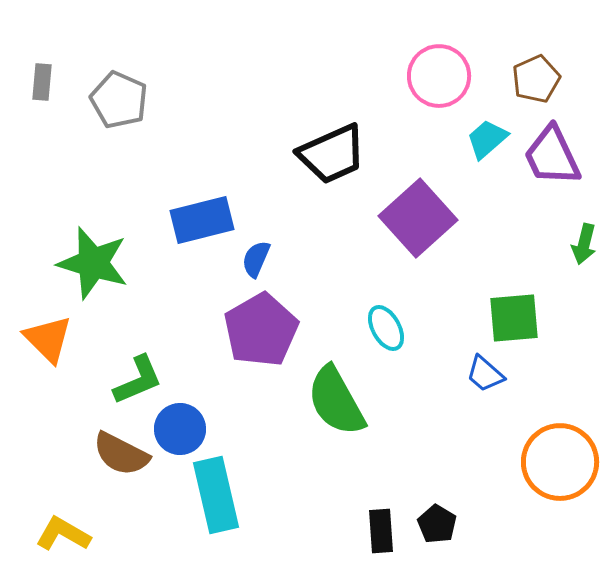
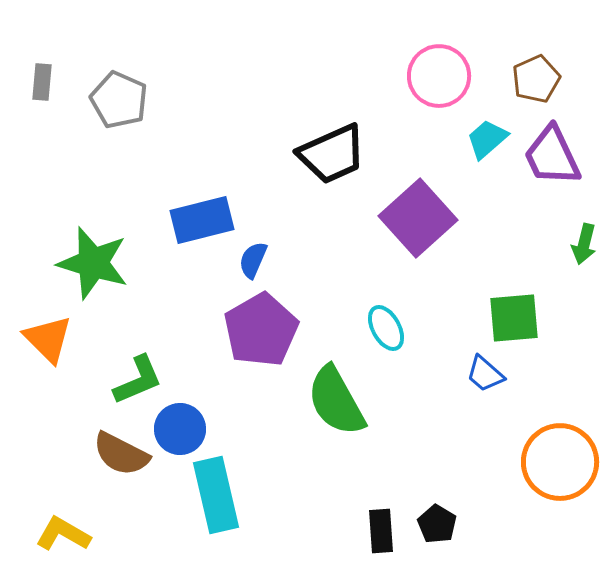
blue semicircle: moved 3 px left, 1 px down
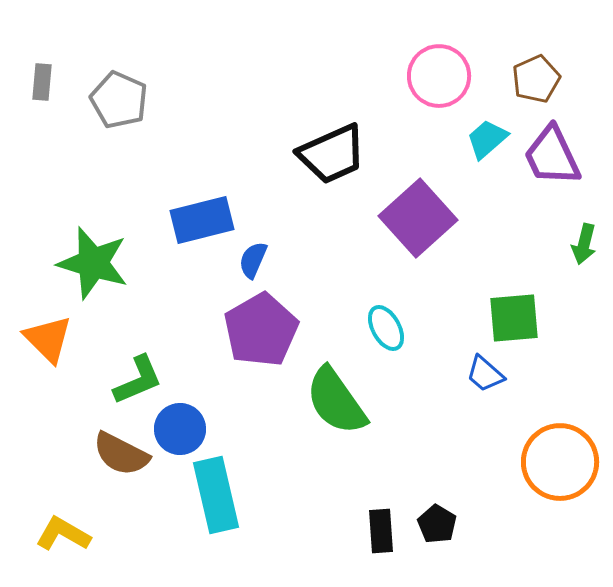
green semicircle: rotated 6 degrees counterclockwise
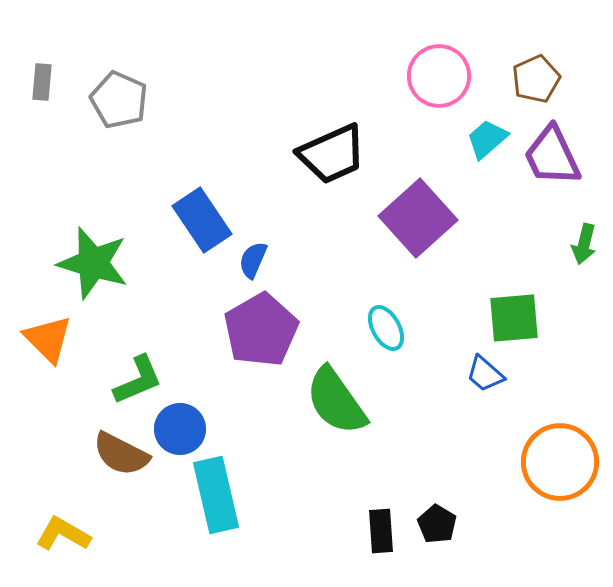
blue rectangle: rotated 70 degrees clockwise
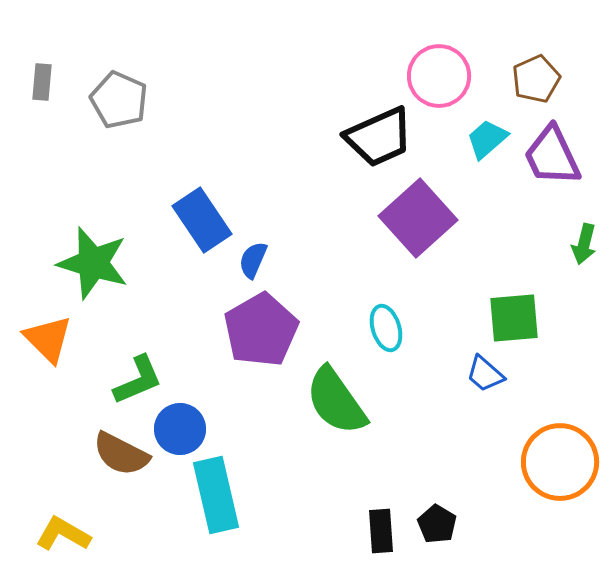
black trapezoid: moved 47 px right, 17 px up
cyan ellipse: rotated 12 degrees clockwise
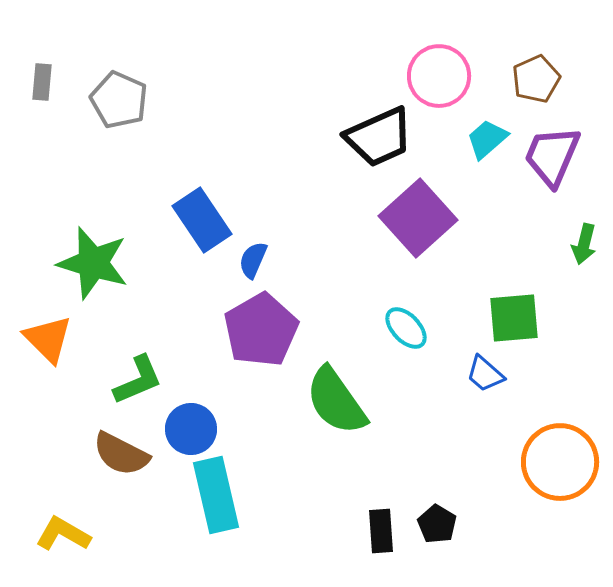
purple trapezoid: rotated 48 degrees clockwise
cyan ellipse: moved 20 px right; rotated 27 degrees counterclockwise
blue circle: moved 11 px right
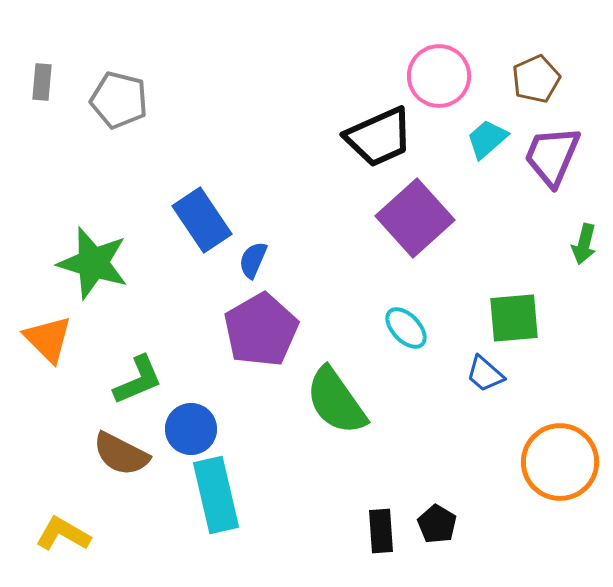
gray pentagon: rotated 10 degrees counterclockwise
purple square: moved 3 px left
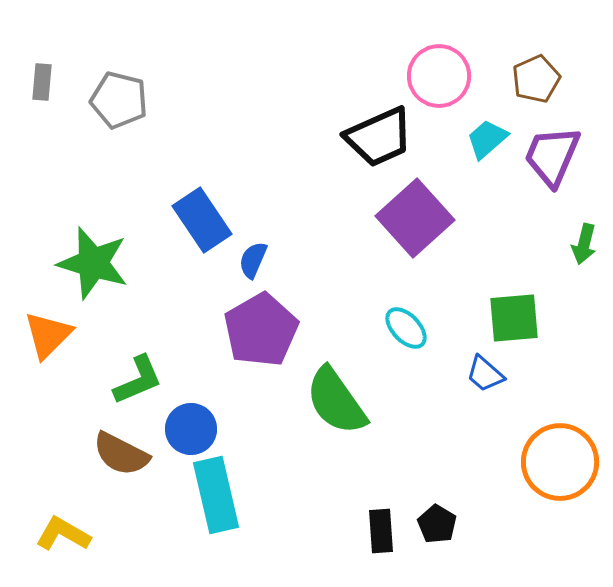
orange triangle: moved 4 px up; rotated 30 degrees clockwise
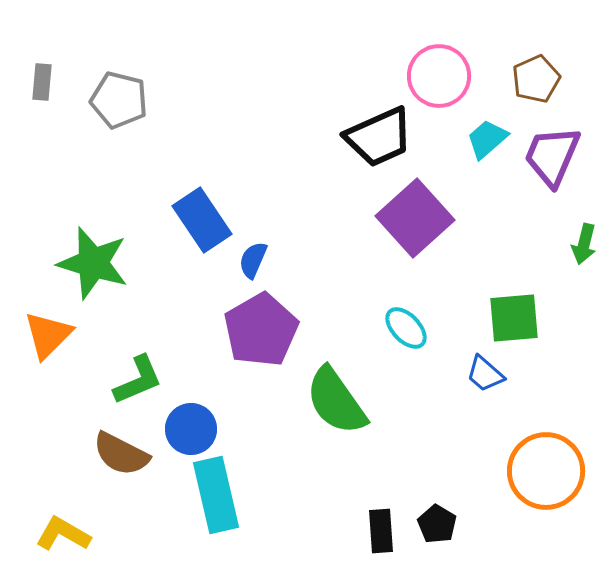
orange circle: moved 14 px left, 9 px down
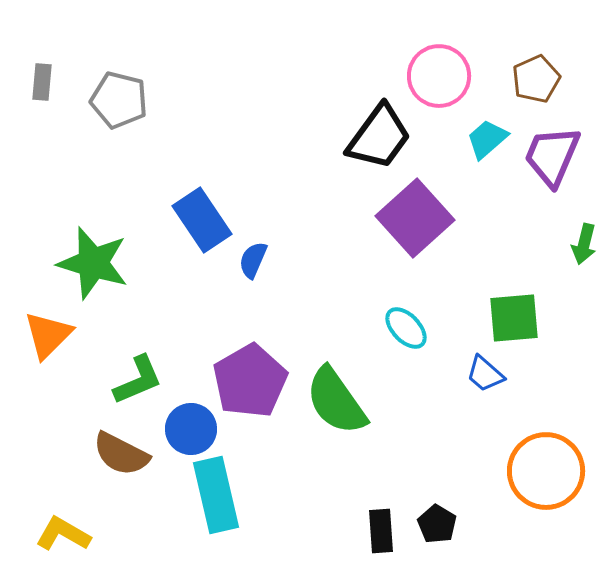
black trapezoid: rotated 30 degrees counterclockwise
purple pentagon: moved 11 px left, 51 px down
